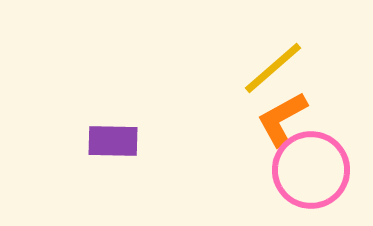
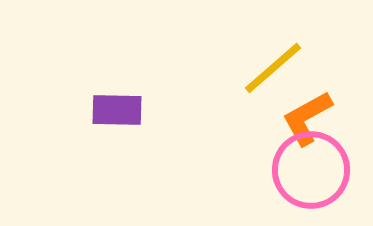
orange L-shape: moved 25 px right, 1 px up
purple rectangle: moved 4 px right, 31 px up
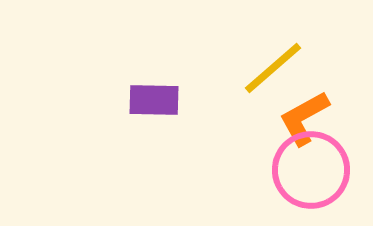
purple rectangle: moved 37 px right, 10 px up
orange L-shape: moved 3 px left
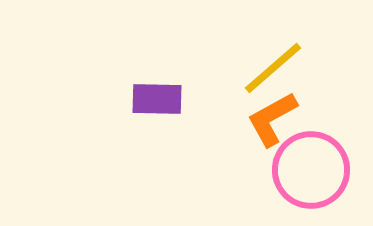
purple rectangle: moved 3 px right, 1 px up
orange L-shape: moved 32 px left, 1 px down
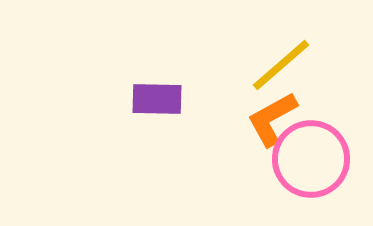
yellow line: moved 8 px right, 3 px up
pink circle: moved 11 px up
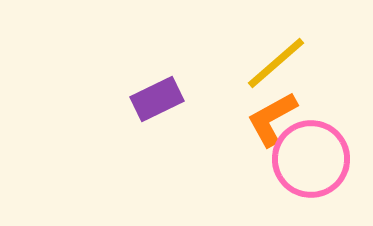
yellow line: moved 5 px left, 2 px up
purple rectangle: rotated 27 degrees counterclockwise
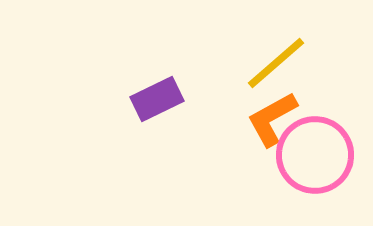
pink circle: moved 4 px right, 4 px up
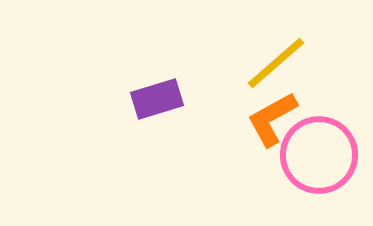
purple rectangle: rotated 9 degrees clockwise
pink circle: moved 4 px right
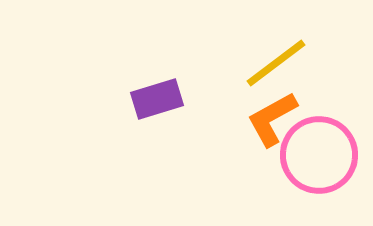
yellow line: rotated 4 degrees clockwise
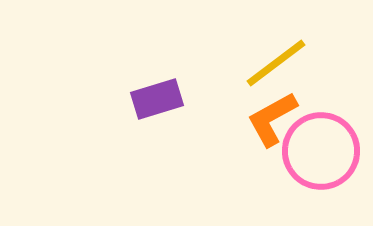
pink circle: moved 2 px right, 4 px up
